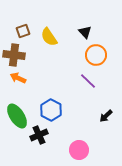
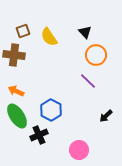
orange arrow: moved 2 px left, 13 px down
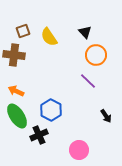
black arrow: rotated 80 degrees counterclockwise
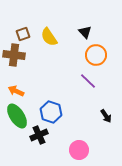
brown square: moved 3 px down
blue hexagon: moved 2 px down; rotated 10 degrees counterclockwise
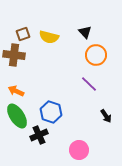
yellow semicircle: rotated 42 degrees counterclockwise
purple line: moved 1 px right, 3 px down
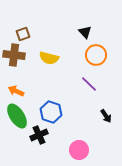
yellow semicircle: moved 21 px down
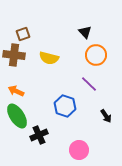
blue hexagon: moved 14 px right, 6 px up
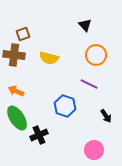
black triangle: moved 7 px up
purple line: rotated 18 degrees counterclockwise
green ellipse: moved 2 px down
pink circle: moved 15 px right
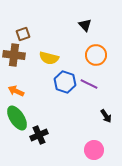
blue hexagon: moved 24 px up
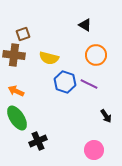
black triangle: rotated 16 degrees counterclockwise
black cross: moved 1 px left, 6 px down
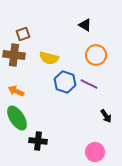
black cross: rotated 30 degrees clockwise
pink circle: moved 1 px right, 2 px down
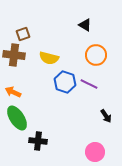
orange arrow: moved 3 px left, 1 px down
